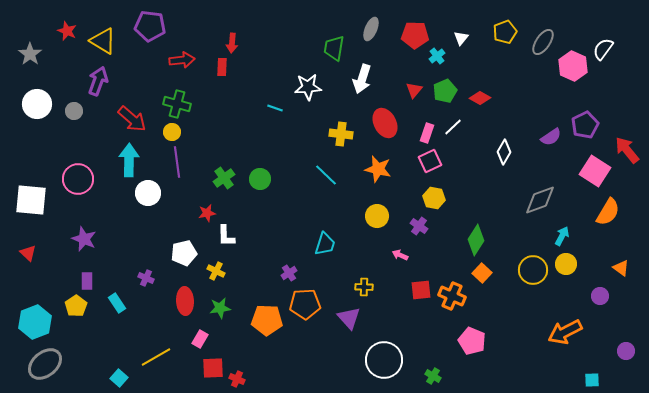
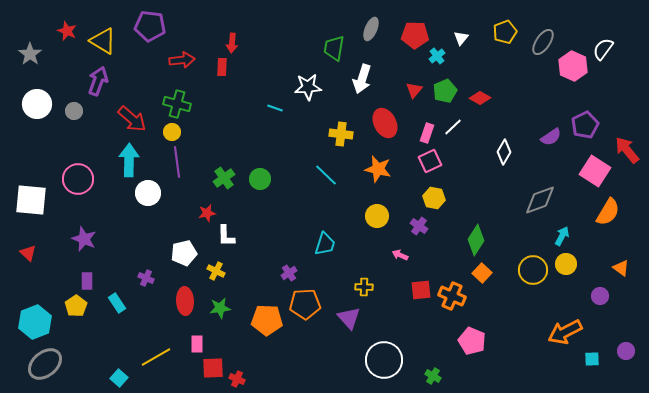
pink rectangle at (200, 339): moved 3 px left, 5 px down; rotated 30 degrees counterclockwise
cyan square at (592, 380): moved 21 px up
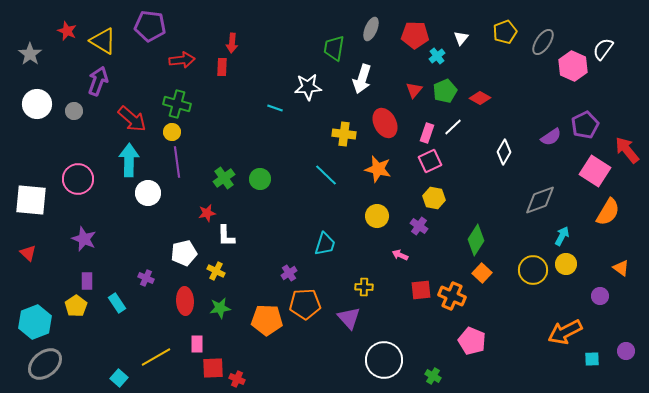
yellow cross at (341, 134): moved 3 px right
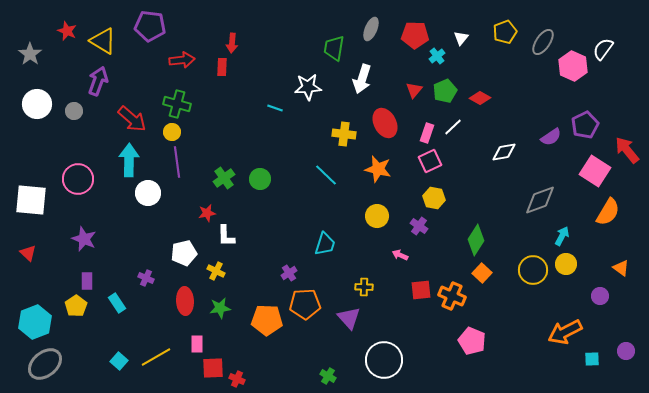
white diamond at (504, 152): rotated 50 degrees clockwise
green cross at (433, 376): moved 105 px left
cyan square at (119, 378): moved 17 px up
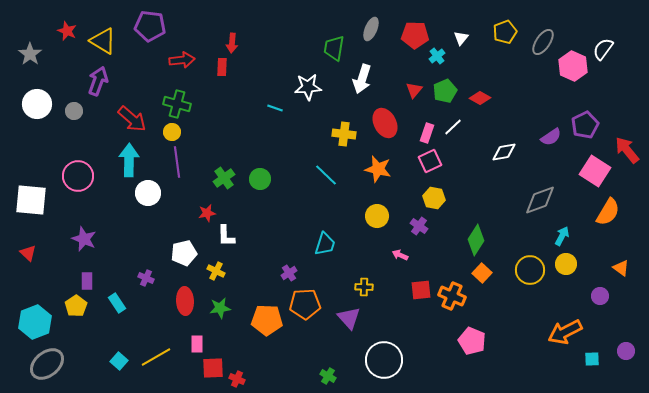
pink circle at (78, 179): moved 3 px up
yellow circle at (533, 270): moved 3 px left
gray ellipse at (45, 364): moved 2 px right
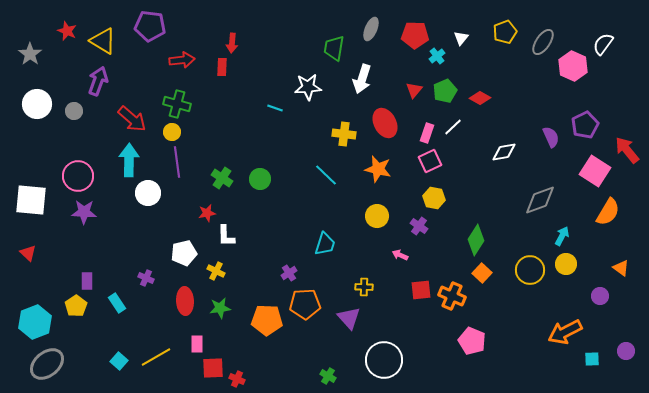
white semicircle at (603, 49): moved 5 px up
purple semicircle at (551, 137): rotated 80 degrees counterclockwise
green cross at (224, 178): moved 2 px left; rotated 20 degrees counterclockwise
purple star at (84, 239): moved 27 px up; rotated 20 degrees counterclockwise
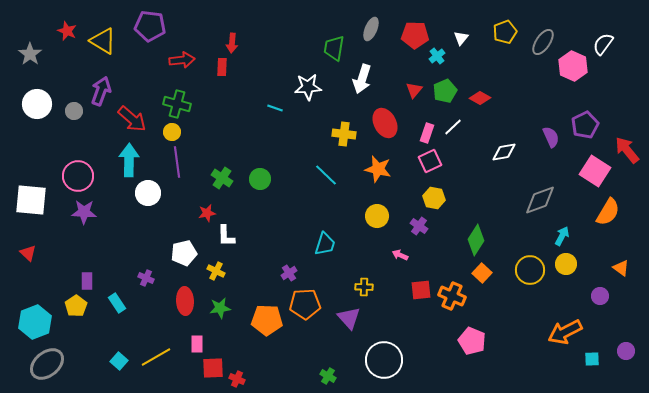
purple arrow at (98, 81): moved 3 px right, 10 px down
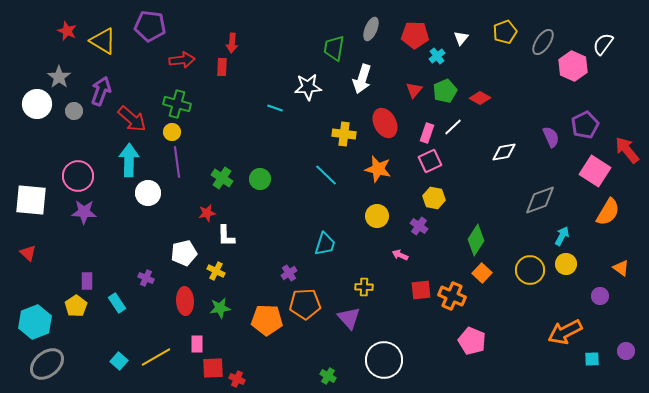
gray star at (30, 54): moved 29 px right, 23 px down
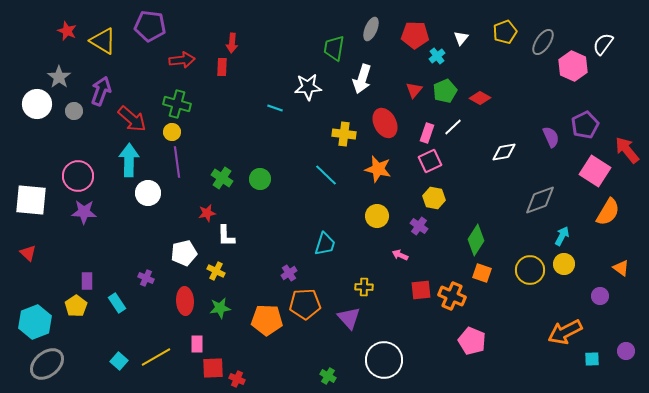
yellow circle at (566, 264): moved 2 px left
orange square at (482, 273): rotated 24 degrees counterclockwise
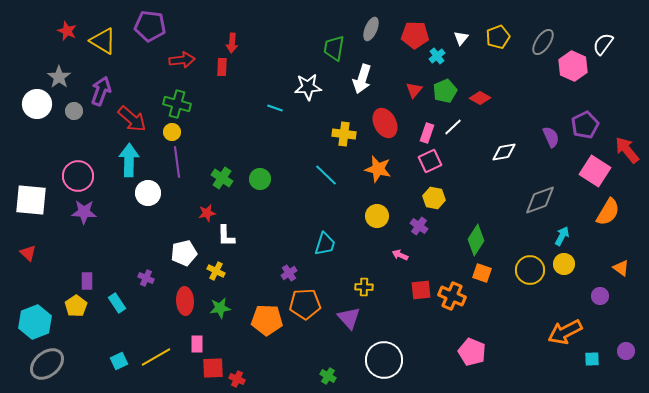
yellow pentagon at (505, 32): moved 7 px left, 5 px down
pink pentagon at (472, 341): moved 11 px down
cyan square at (119, 361): rotated 24 degrees clockwise
